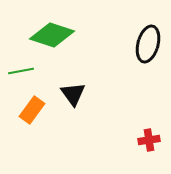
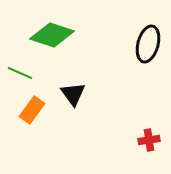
green line: moved 1 px left, 2 px down; rotated 35 degrees clockwise
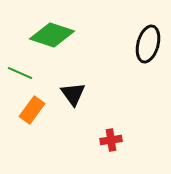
red cross: moved 38 px left
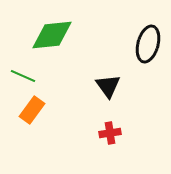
green diamond: rotated 24 degrees counterclockwise
green line: moved 3 px right, 3 px down
black triangle: moved 35 px right, 8 px up
red cross: moved 1 px left, 7 px up
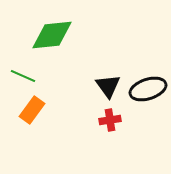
black ellipse: moved 45 px down; rotated 57 degrees clockwise
red cross: moved 13 px up
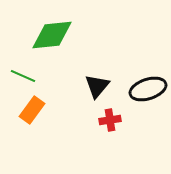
black triangle: moved 11 px left; rotated 16 degrees clockwise
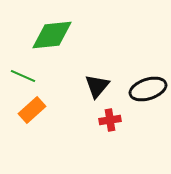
orange rectangle: rotated 12 degrees clockwise
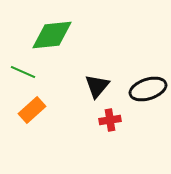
green line: moved 4 px up
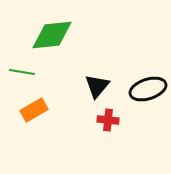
green line: moved 1 px left; rotated 15 degrees counterclockwise
orange rectangle: moved 2 px right; rotated 12 degrees clockwise
red cross: moved 2 px left; rotated 15 degrees clockwise
